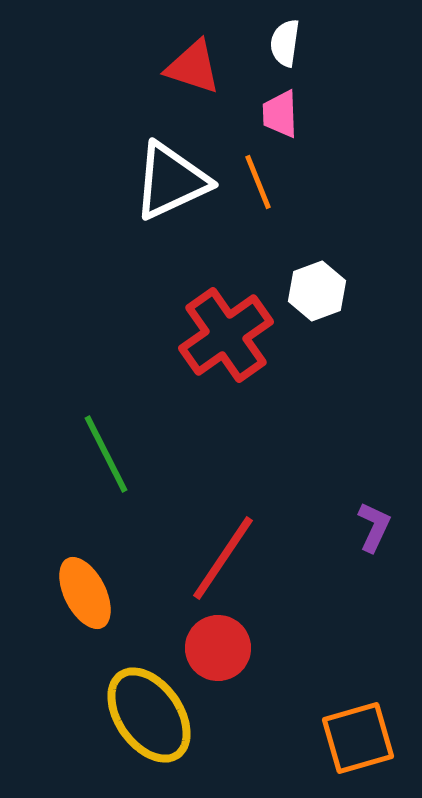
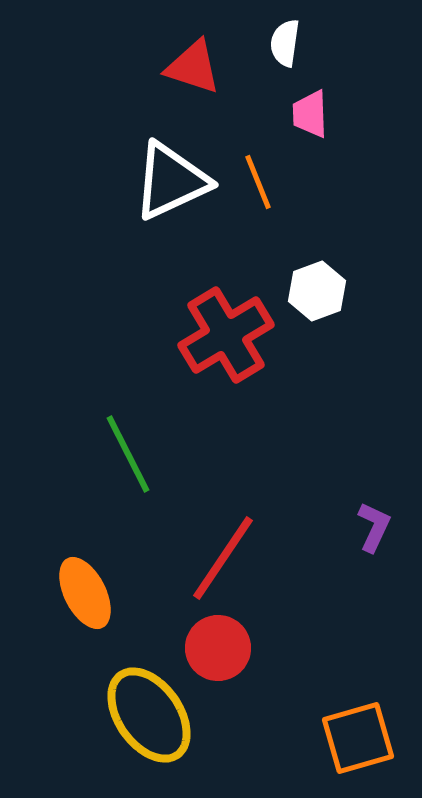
pink trapezoid: moved 30 px right
red cross: rotated 4 degrees clockwise
green line: moved 22 px right
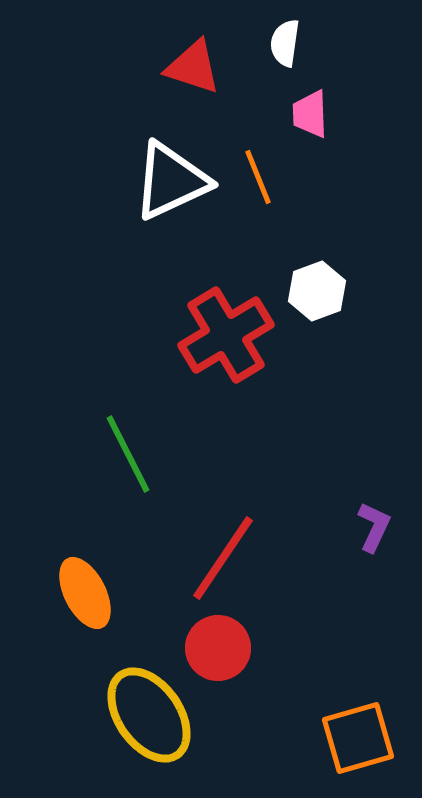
orange line: moved 5 px up
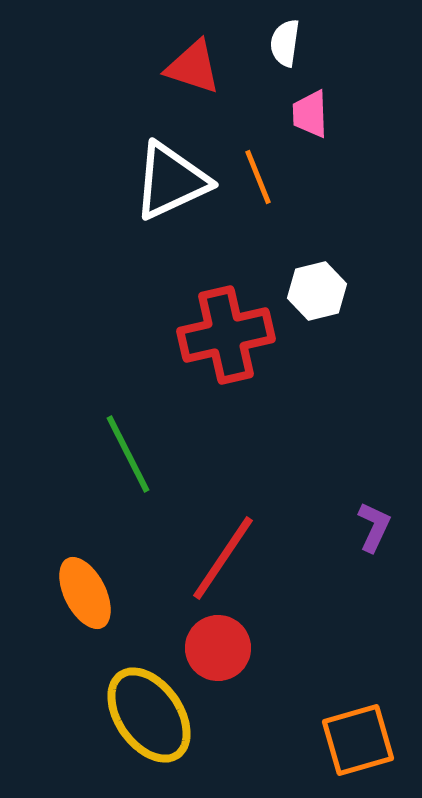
white hexagon: rotated 6 degrees clockwise
red cross: rotated 18 degrees clockwise
orange square: moved 2 px down
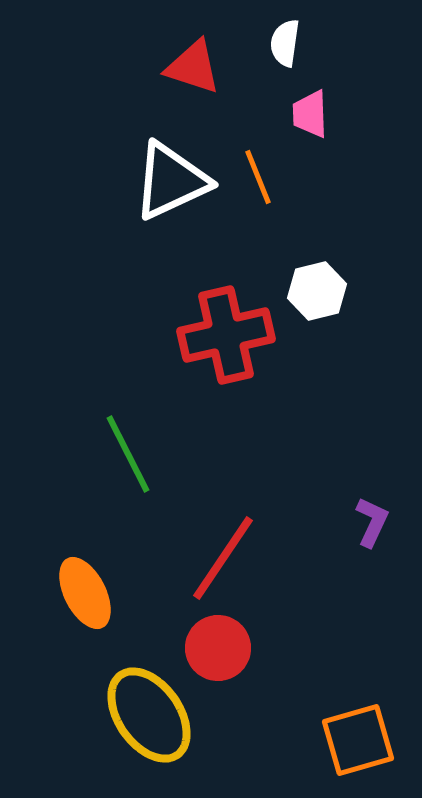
purple L-shape: moved 2 px left, 5 px up
